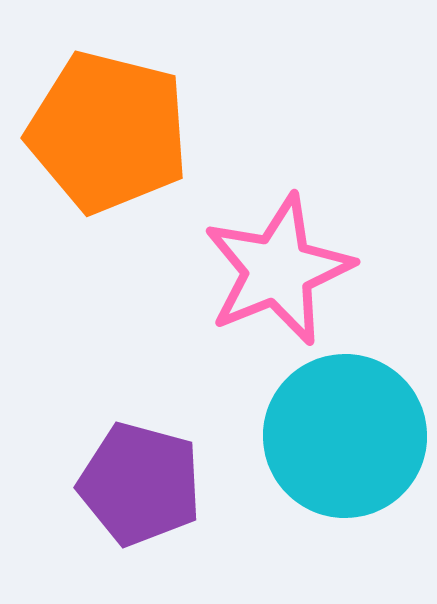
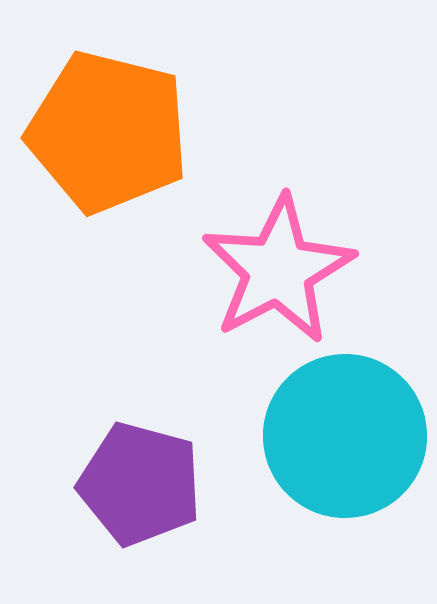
pink star: rotated 6 degrees counterclockwise
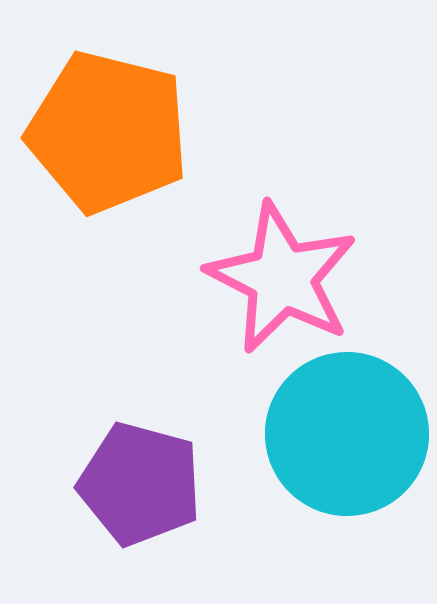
pink star: moved 4 px right, 8 px down; rotated 17 degrees counterclockwise
cyan circle: moved 2 px right, 2 px up
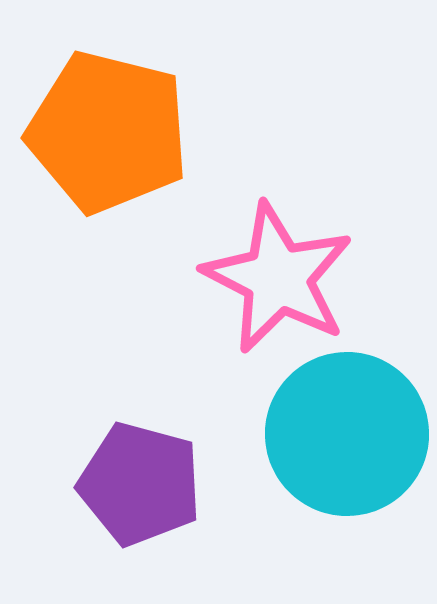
pink star: moved 4 px left
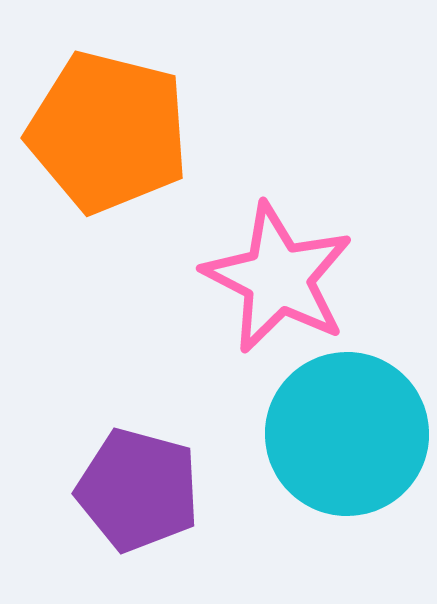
purple pentagon: moved 2 px left, 6 px down
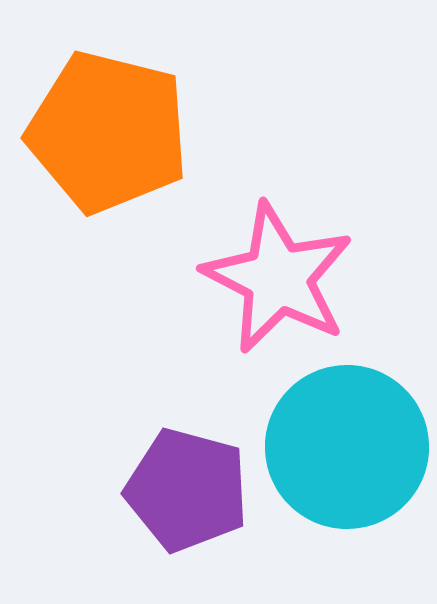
cyan circle: moved 13 px down
purple pentagon: moved 49 px right
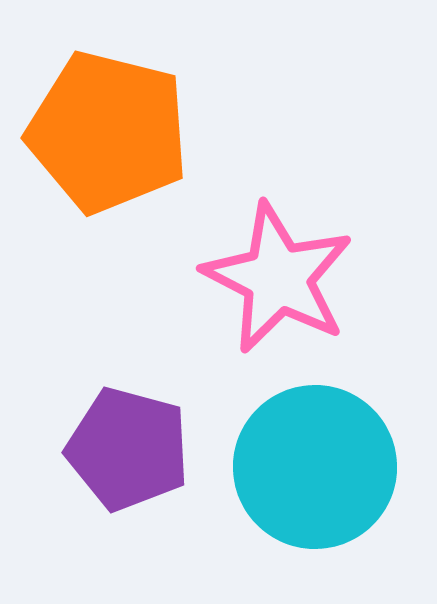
cyan circle: moved 32 px left, 20 px down
purple pentagon: moved 59 px left, 41 px up
